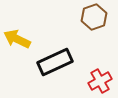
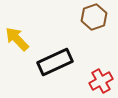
yellow arrow: rotated 20 degrees clockwise
red cross: moved 1 px right
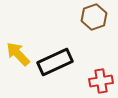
yellow arrow: moved 1 px right, 15 px down
red cross: rotated 20 degrees clockwise
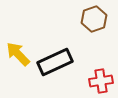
brown hexagon: moved 2 px down
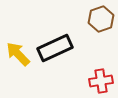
brown hexagon: moved 7 px right
black rectangle: moved 14 px up
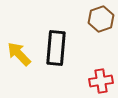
black rectangle: moved 1 px right; rotated 60 degrees counterclockwise
yellow arrow: moved 1 px right
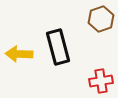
black rectangle: moved 2 px right, 1 px up; rotated 20 degrees counterclockwise
yellow arrow: rotated 44 degrees counterclockwise
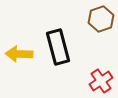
red cross: rotated 25 degrees counterclockwise
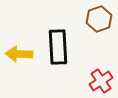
brown hexagon: moved 2 px left
black rectangle: rotated 12 degrees clockwise
